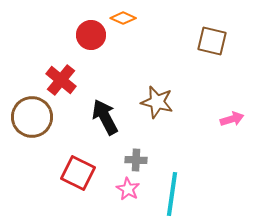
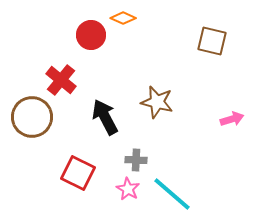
cyan line: rotated 57 degrees counterclockwise
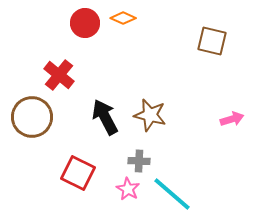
red circle: moved 6 px left, 12 px up
red cross: moved 2 px left, 5 px up
brown star: moved 7 px left, 13 px down
gray cross: moved 3 px right, 1 px down
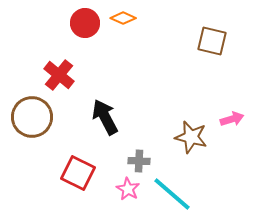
brown star: moved 41 px right, 22 px down
